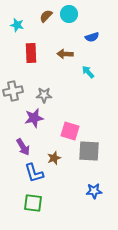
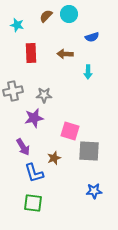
cyan arrow: rotated 136 degrees counterclockwise
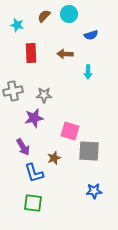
brown semicircle: moved 2 px left
blue semicircle: moved 1 px left, 2 px up
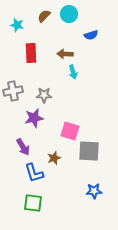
cyan arrow: moved 15 px left; rotated 16 degrees counterclockwise
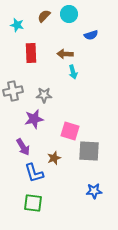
purple star: moved 1 px down
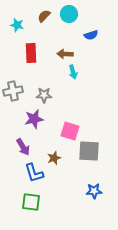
green square: moved 2 px left, 1 px up
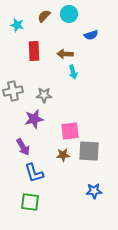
red rectangle: moved 3 px right, 2 px up
pink square: rotated 24 degrees counterclockwise
brown star: moved 9 px right, 3 px up; rotated 16 degrees clockwise
green square: moved 1 px left
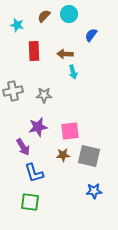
blue semicircle: rotated 144 degrees clockwise
purple star: moved 4 px right, 8 px down
gray square: moved 5 px down; rotated 10 degrees clockwise
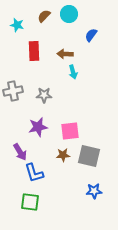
purple arrow: moved 3 px left, 5 px down
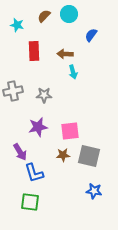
blue star: rotated 14 degrees clockwise
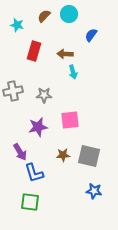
red rectangle: rotated 18 degrees clockwise
pink square: moved 11 px up
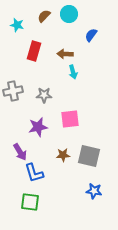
pink square: moved 1 px up
